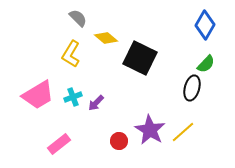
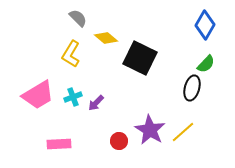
pink rectangle: rotated 35 degrees clockwise
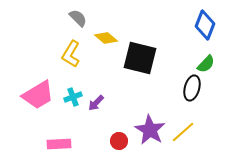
blue diamond: rotated 8 degrees counterclockwise
black square: rotated 12 degrees counterclockwise
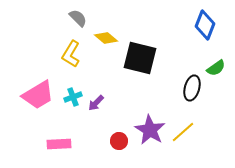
green semicircle: moved 10 px right, 4 px down; rotated 12 degrees clockwise
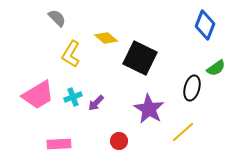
gray semicircle: moved 21 px left
black square: rotated 12 degrees clockwise
purple star: moved 1 px left, 21 px up
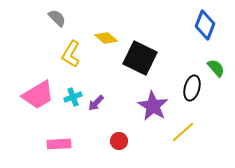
green semicircle: rotated 96 degrees counterclockwise
purple star: moved 4 px right, 3 px up
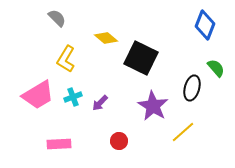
yellow L-shape: moved 5 px left, 5 px down
black square: moved 1 px right
purple arrow: moved 4 px right
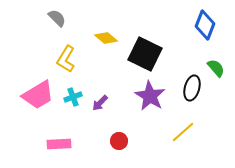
black square: moved 4 px right, 4 px up
purple star: moved 3 px left, 10 px up
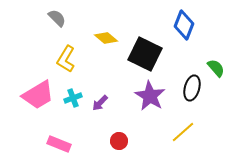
blue diamond: moved 21 px left
cyan cross: moved 1 px down
pink rectangle: rotated 25 degrees clockwise
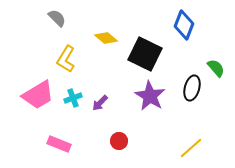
yellow line: moved 8 px right, 16 px down
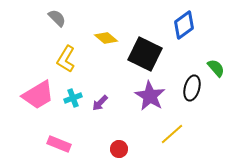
blue diamond: rotated 32 degrees clockwise
red circle: moved 8 px down
yellow line: moved 19 px left, 14 px up
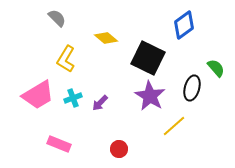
black square: moved 3 px right, 4 px down
yellow line: moved 2 px right, 8 px up
